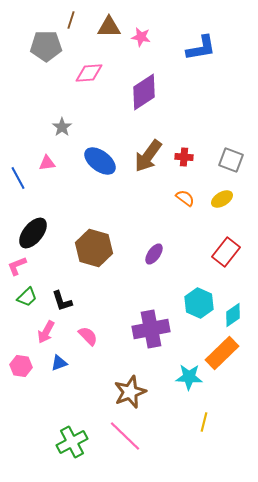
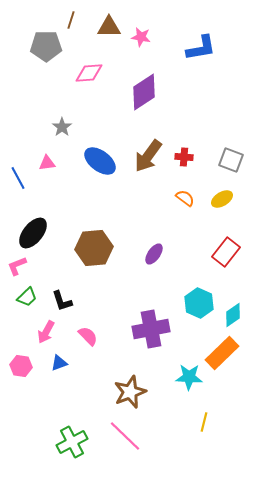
brown hexagon: rotated 21 degrees counterclockwise
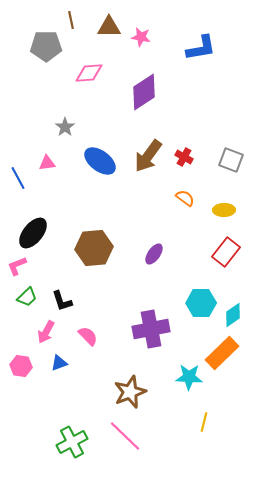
brown line: rotated 30 degrees counterclockwise
gray star: moved 3 px right
red cross: rotated 24 degrees clockwise
yellow ellipse: moved 2 px right, 11 px down; rotated 30 degrees clockwise
cyan hexagon: moved 2 px right; rotated 24 degrees counterclockwise
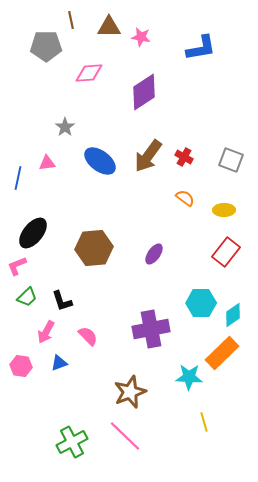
blue line: rotated 40 degrees clockwise
yellow line: rotated 30 degrees counterclockwise
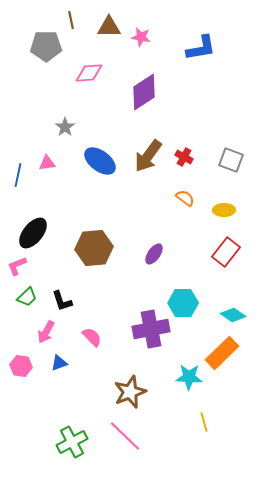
blue line: moved 3 px up
cyan hexagon: moved 18 px left
cyan diamond: rotated 70 degrees clockwise
pink semicircle: moved 4 px right, 1 px down
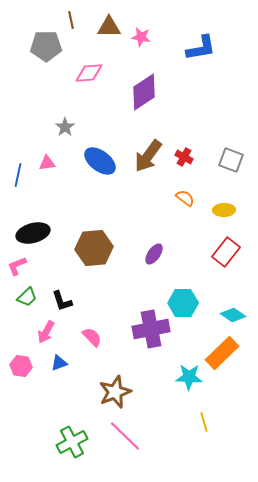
black ellipse: rotated 36 degrees clockwise
brown star: moved 15 px left
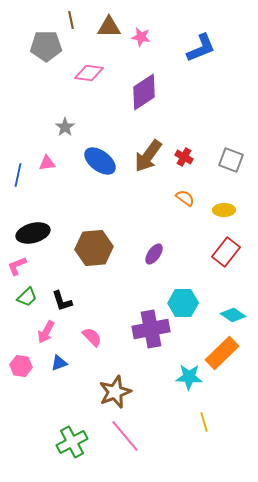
blue L-shape: rotated 12 degrees counterclockwise
pink diamond: rotated 12 degrees clockwise
pink line: rotated 6 degrees clockwise
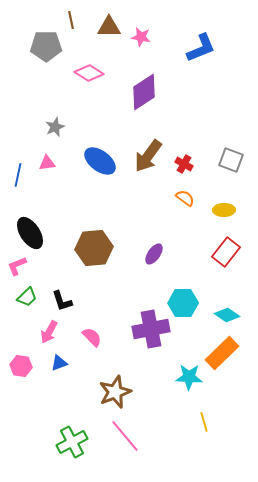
pink diamond: rotated 24 degrees clockwise
gray star: moved 10 px left; rotated 12 degrees clockwise
red cross: moved 7 px down
black ellipse: moved 3 px left; rotated 72 degrees clockwise
cyan diamond: moved 6 px left
pink arrow: moved 3 px right
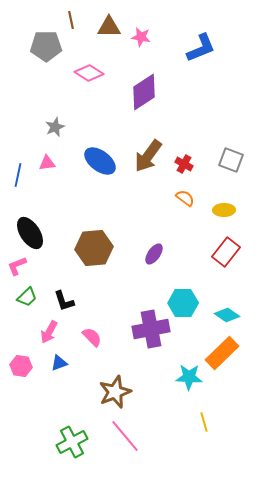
black L-shape: moved 2 px right
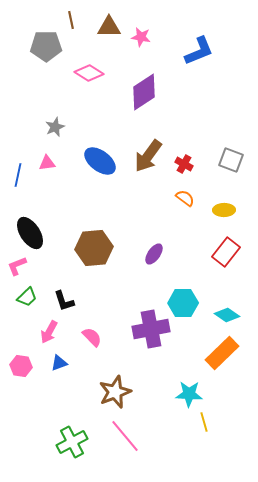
blue L-shape: moved 2 px left, 3 px down
cyan star: moved 17 px down
